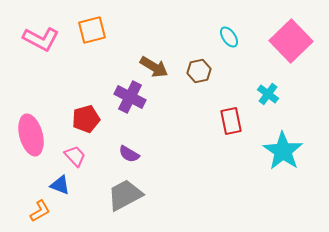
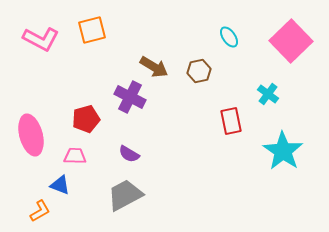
pink trapezoid: rotated 45 degrees counterclockwise
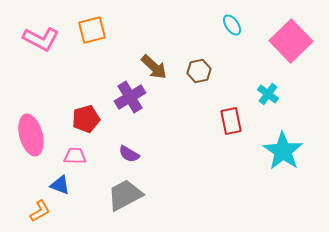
cyan ellipse: moved 3 px right, 12 px up
brown arrow: rotated 12 degrees clockwise
purple cross: rotated 32 degrees clockwise
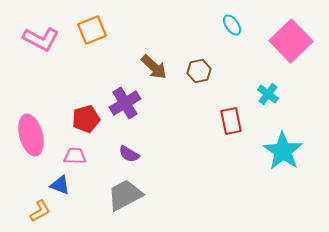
orange square: rotated 8 degrees counterclockwise
purple cross: moved 5 px left, 6 px down
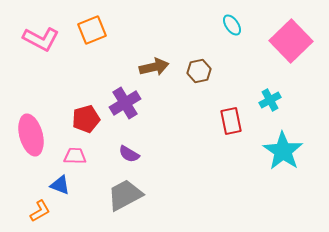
brown arrow: rotated 56 degrees counterclockwise
cyan cross: moved 2 px right, 6 px down; rotated 25 degrees clockwise
